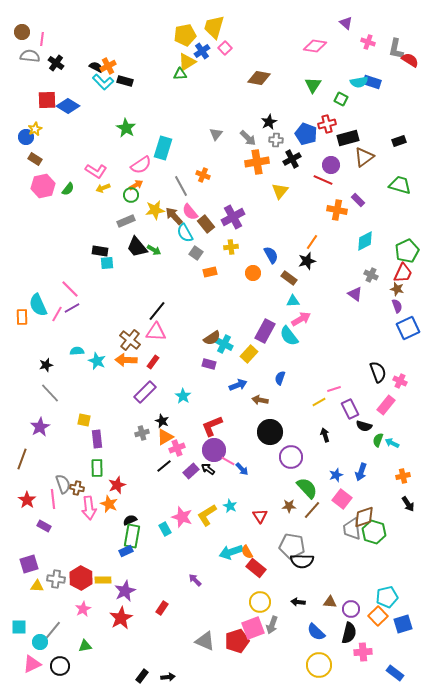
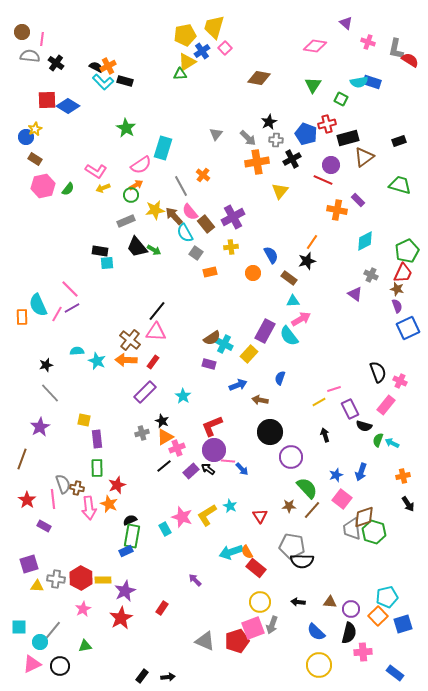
orange cross at (203, 175): rotated 16 degrees clockwise
pink line at (228, 461): rotated 24 degrees counterclockwise
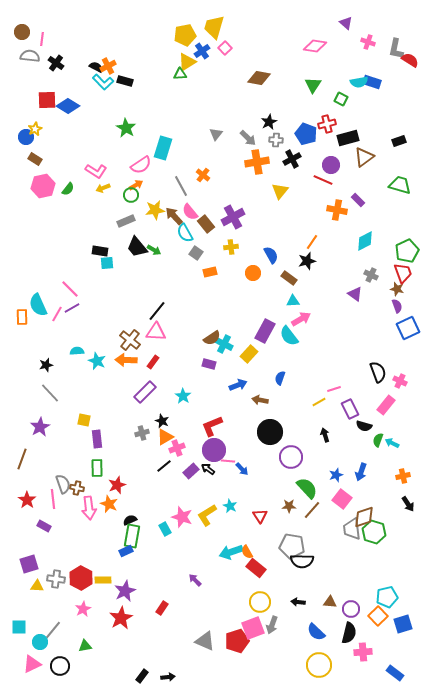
red trapezoid at (403, 273): rotated 45 degrees counterclockwise
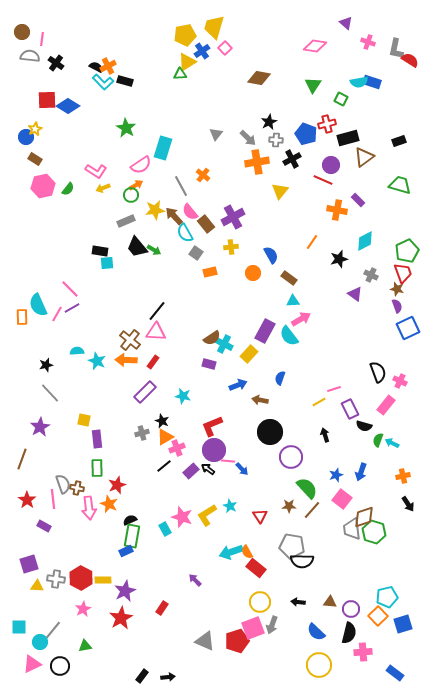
black star at (307, 261): moved 32 px right, 2 px up
cyan star at (183, 396): rotated 21 degrees counterclockwise
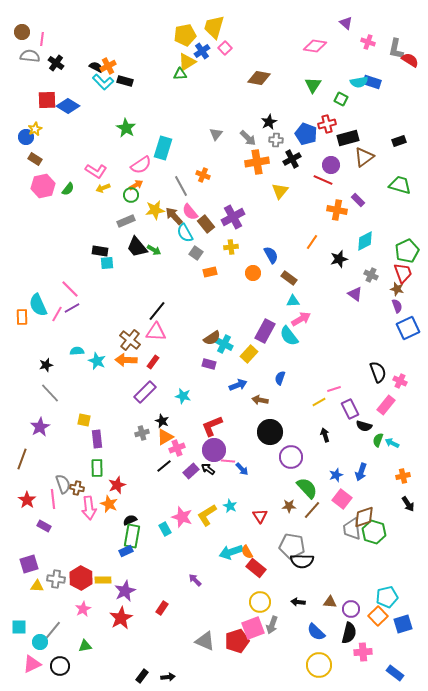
orange cross at (203, 175): rotated 16 degrees counterclockwise
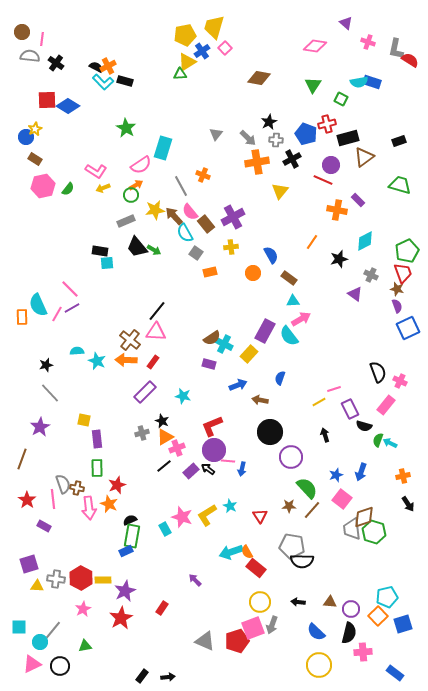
cyan arrow at (392, 443): moved 2 px left
blue arrow at (242, 469): rotated 56 degrees clockwise
